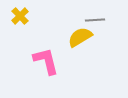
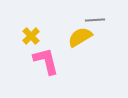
yellow cross: moved 11 px right, 20 px down
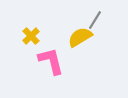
gray line: rotated 54 degrees counterclockwise
pink L-shape: moved 5 px right
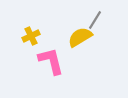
yellow cross: rotated 18 degrees clockwise
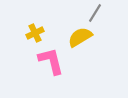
gray line: moved 7 px up
yellow cross: moved 4 px right, 3 px up
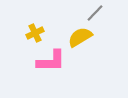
gray line: rotated 12 degrees clockwise
pink L-shape: rotated 104 degrees clockwise
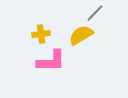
yellow cross: moved 6 px right, 1 px down; rotated 18 degrees clockwise
yellow semicircle: moved 1 px right, 2 px up
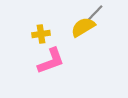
yellow semicircle: moved 2 px right, 8 px up
pink L-shape: rotated 20 degrees counterclockwise
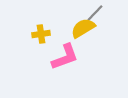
yellow semicircle: moved 1 px down
pink L-shape: moved 14 px right, 4 px up
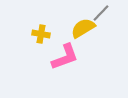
gray line: moved 6 px right
yellow cross: rotated 18 degrees clockwise
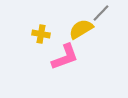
yellow semicircle: moved 2 px left, 1 px down
